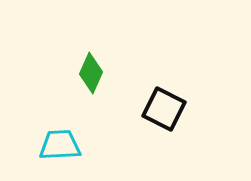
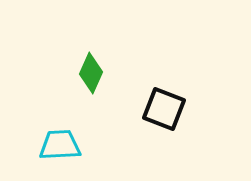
black square: rotated 6 degrees counterclockwise
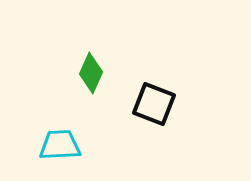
black square: moved 10 px left, 5 px up
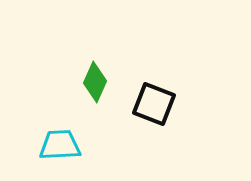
green diamond: moved 4 px right, 9 px down
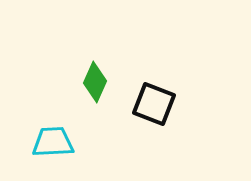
cyan trapezoid: moved 7 px left, 3 px up
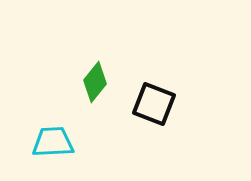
green diamond: rotated 15 degrees clockwise
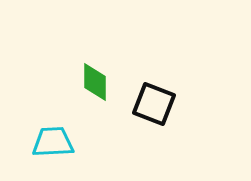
green diamond: rotated 39 degrees counterclockwise
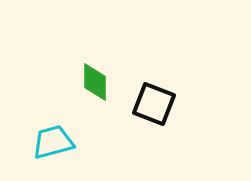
cyan trapezoid: rotated 12 degrees counterclockwise
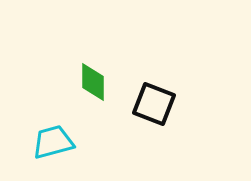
green diamond: moved 2 px left
